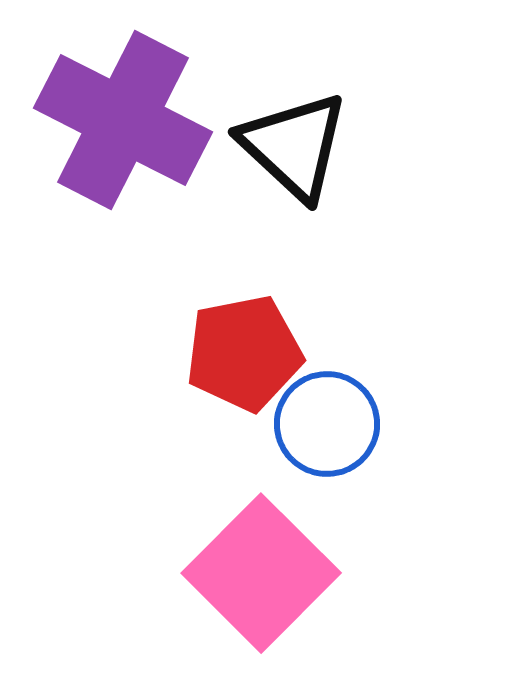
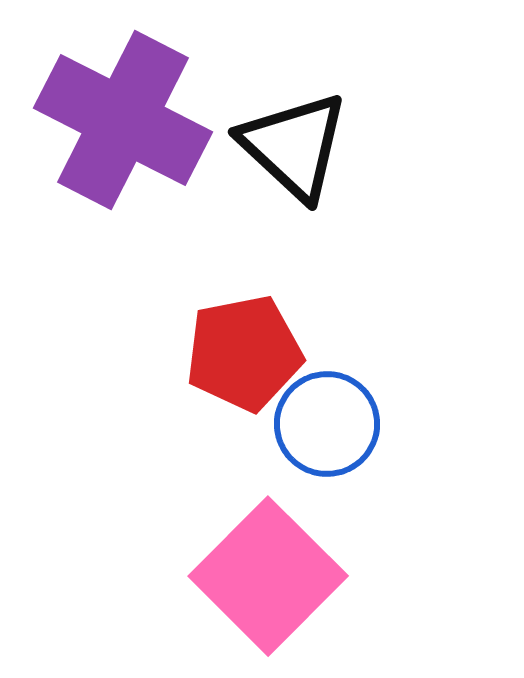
pink square: moved 7 px right, 3 px down
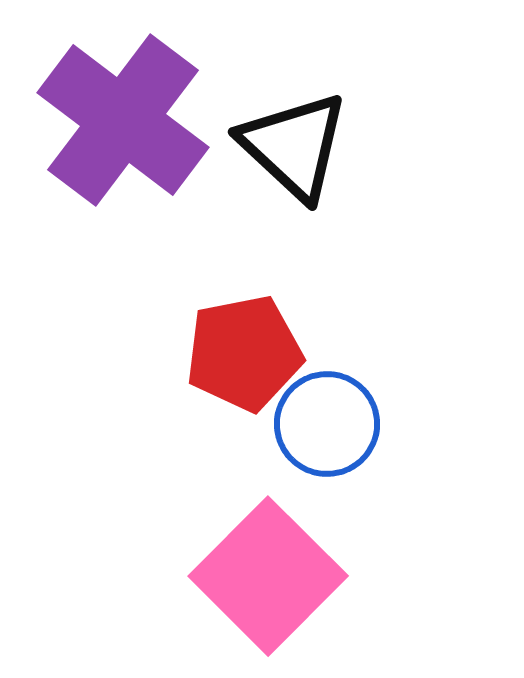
purple cross: rotated 10 degrees clockwise
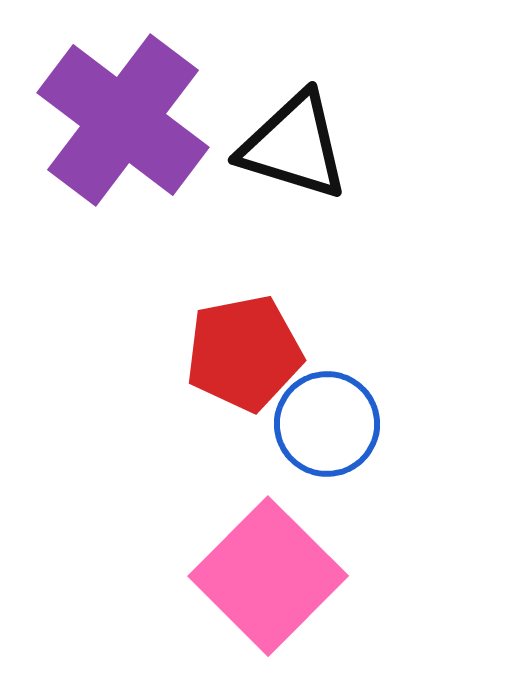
black triangle: rotated 26 degrees counterclockwise
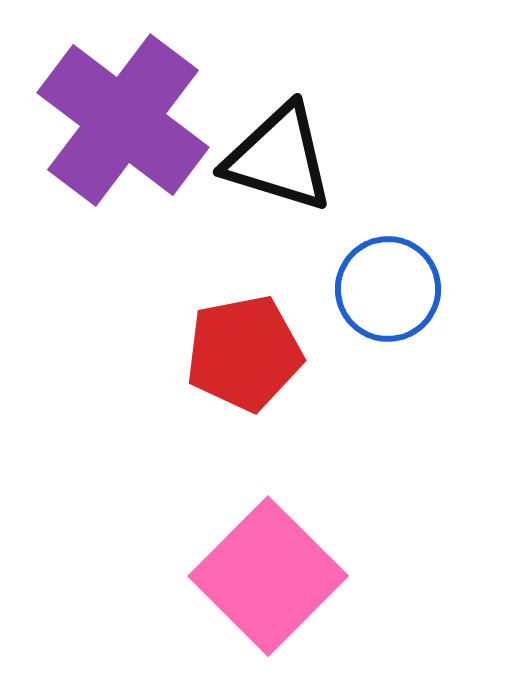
black triangle: moved 15 px left, 12 px down
blue circle: moved 61 px right, 135 px up
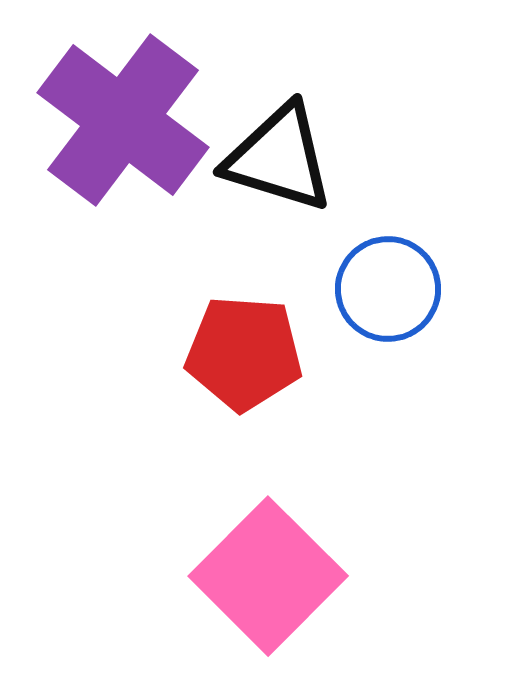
red pentagon: rotated 15 degrees clockwise
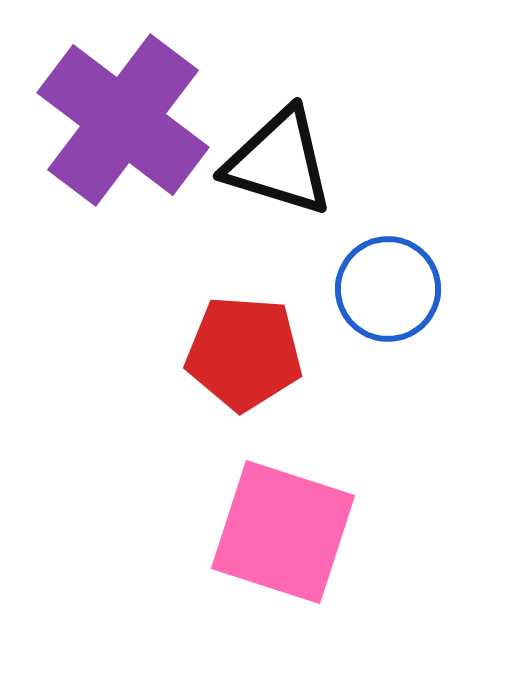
black triangle: moved 4 px down
pink square: moved 15 px right, 44 px up; rotated 27 degrees counterclockwise
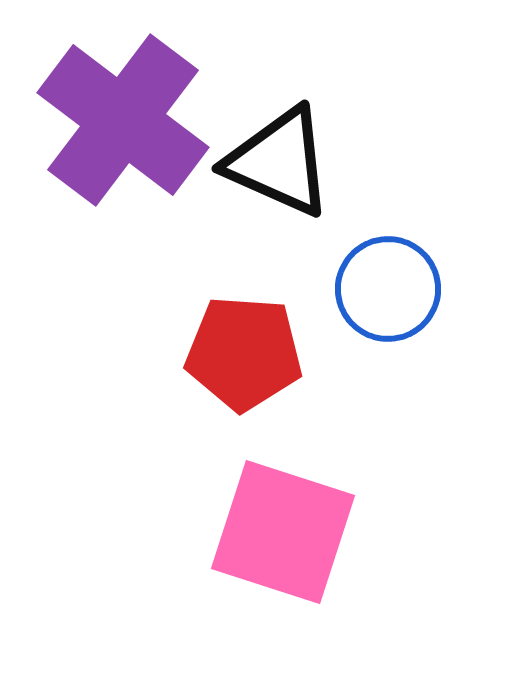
black triangle: rotated 7 degrees clockwise
